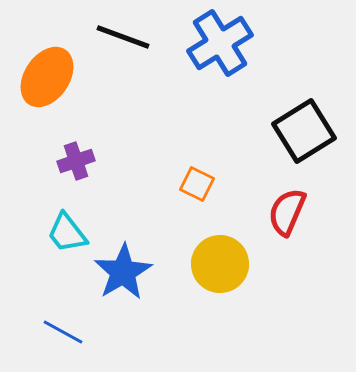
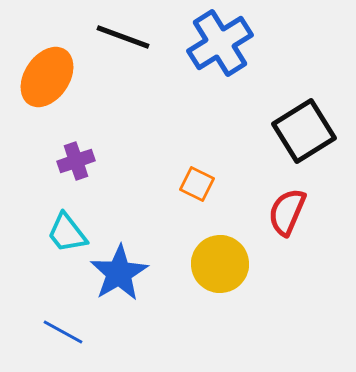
blue star: moved 4 px left, 1 px down
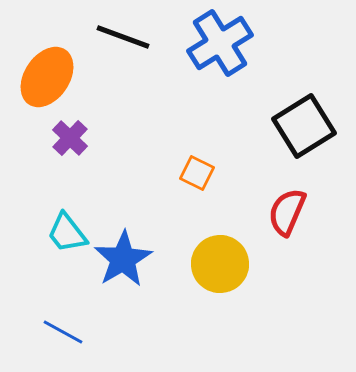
black square: moved 5 px up
purple cross: moved 6 px left, 23 px up; rotated 27 degrees counterclockwise
orange square: moved 11 px up
blue star: moved 4 px right, 14 px up
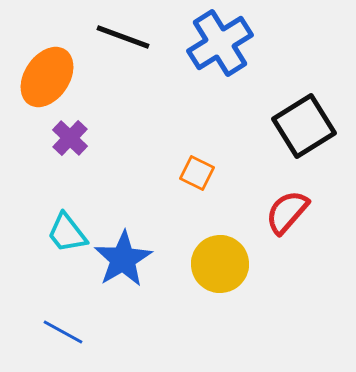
red semicircle: rotated 18 degrees clockwise
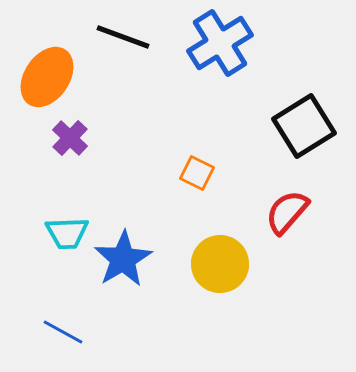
cyan trapezoid: rotated 54 degrees counterclockwise
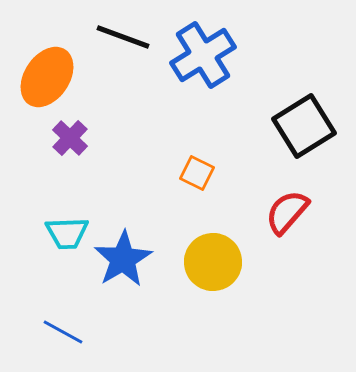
blue cross: moved 17 px left, 12 px down
yellow circle: moved 7 px left, 2 px up
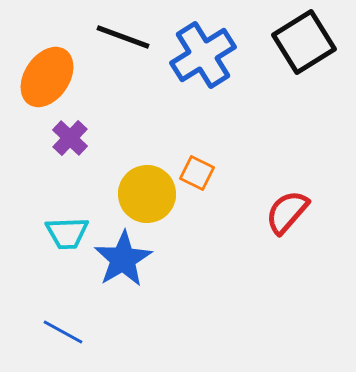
black square: moved 84 px up
yellow circle: moved 66 px left, 68 px up
